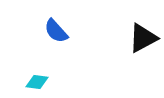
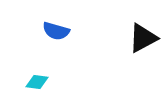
blue semicircle: rotated 32 degrees counterclockwise
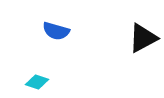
cyan diamond: rotated 10 degrees clockwise
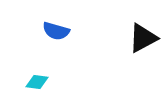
cyan diamond: rotated 10 degrees counterclockwise
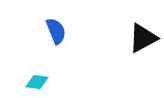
blue semicircle: rotated 128 degrees counterclockwise
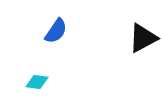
blue semicircle: rotated 56 degrees clockwise
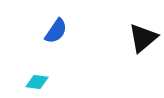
black triangle: rotated 12 degrees counterclockwise
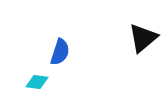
blue semicircle: moved 4 px right, 21 px down; rotated 16 degrees counterclockwise
